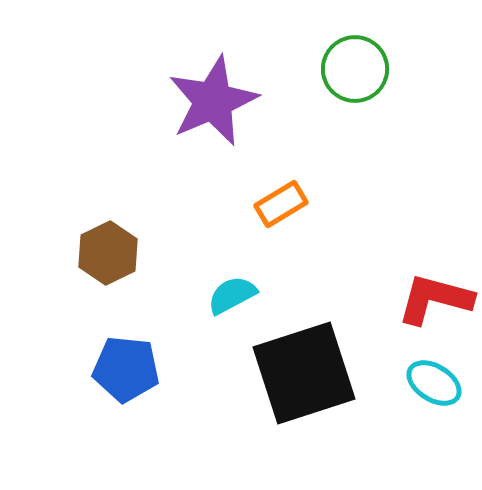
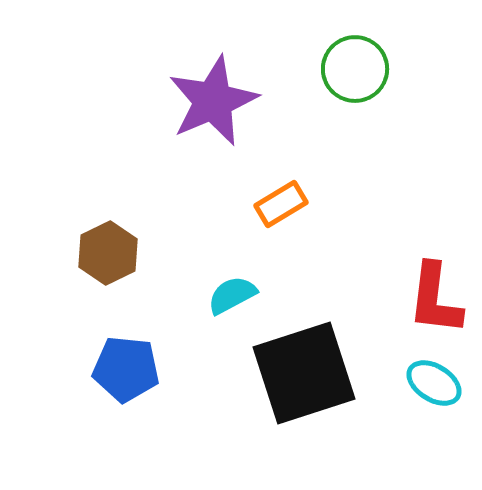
red L-shape: rotated 98 degrees counterclockwise
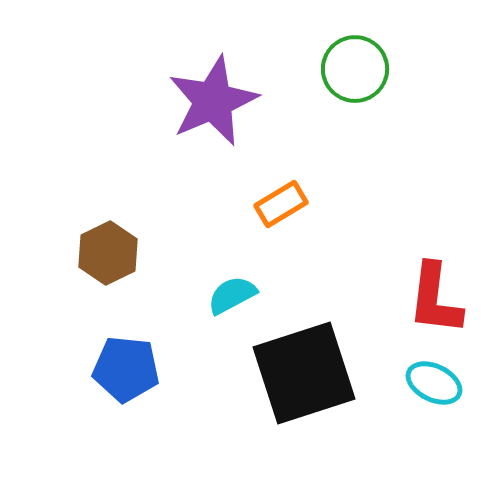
cyan ellipse: rotated 6 degrees counterclockwise
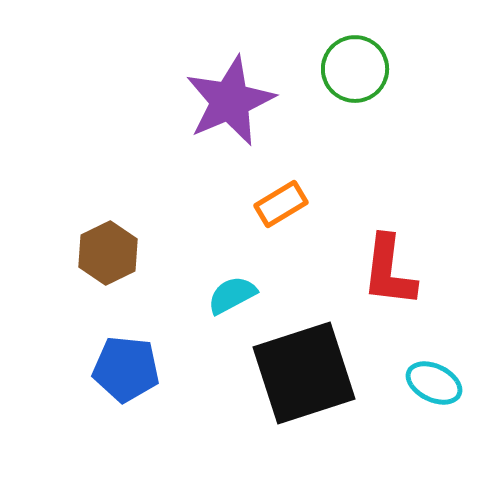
purple star: moved 17 px right
red L-shape: moved 46 px left, 28 px up
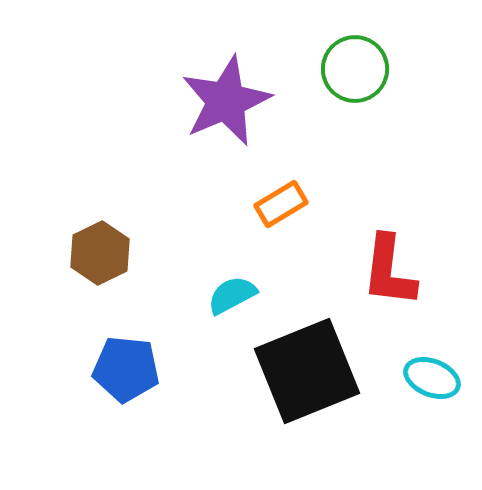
purple star: moved 4 px left
brown hexagon: moved 8 px left
black square: moved 3 px right, 2 px up; rotated 4 degrees counterclockwise
cyan ellipse: moved 2 px left, 5 px up; rotated 4 degrees counterclockwise
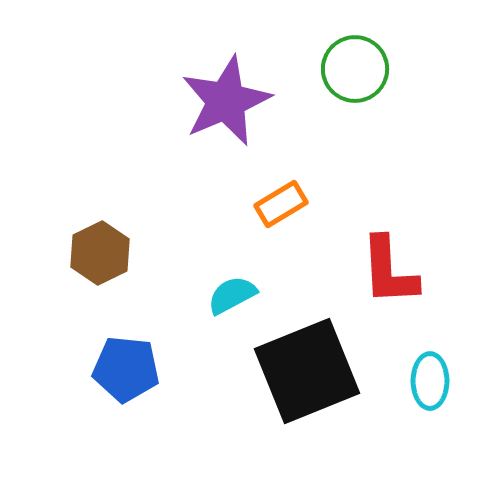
red L-shape: rotated 10 degrees counterclockwise
cyan ellipse: moved 2 px left, 3 px down; rotated 68 degrees clockwise
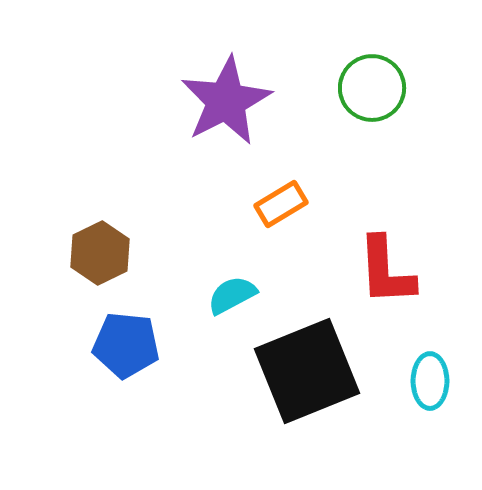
green circle: moved 17 px right, 19 px down
purple star: rotated 4 degrees counterclockwise
red L-shape: moved 3 px left
blue pentagon: moved 24 px up
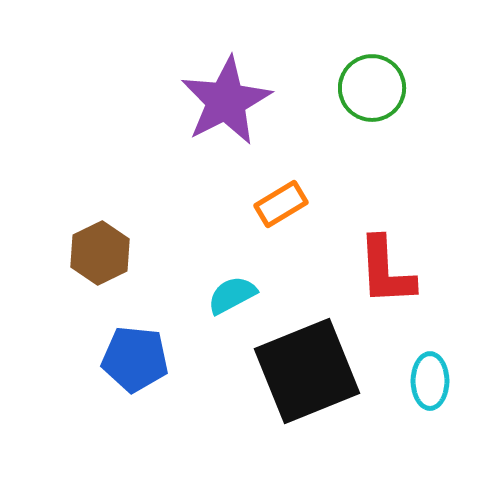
blue pentagon: moved 9 px right, 14 px down
